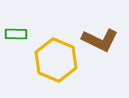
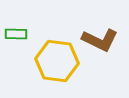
yellow hexagon: moved 1 px right, 1 px down; rotated 15 degrees counterclockwise
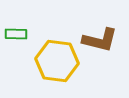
brown L-shape: rotated 12 degrees counterclockwise
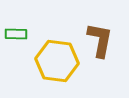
brown L-shape: rotated 93 degrees counterclockwise
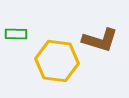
brown L-shape: rotated 96 degrees clockwise
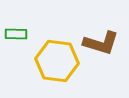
brown L-shape: moved 1 px right, 3 px down
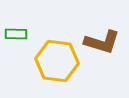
brown L-shape: moved 1 px right, 1 px up
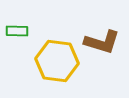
green rectangle: moved 1 px right, 3 px up
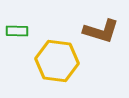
brown L-shape: moved 1 px left, 11 px up
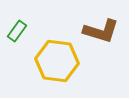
green rectangle: rotated 55 degrees counterclockwise
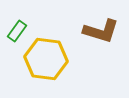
yellow hexagon: moved 11 px left, 2 px up
